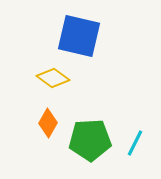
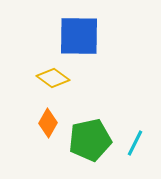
blue square: rotated 12 degrees counterclockwise
green pentagon: rotated 9 degrees counterclockwise
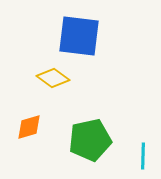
blue square: rotated 6 degrees clockwise
orange diamond: moved 19 px left, 4 px down; rotated 44 degrees clockwise
cyan line: moved 8 px right, 13 px down; rotated 24 degrees counterclockwise
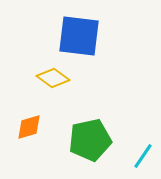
cyan line: rotated 32 degrees clockwise
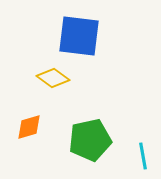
cyan line: rotated 44 degrees counterclockwise
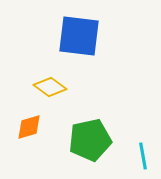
yellow diamond: moved 3 px left, 9 px down
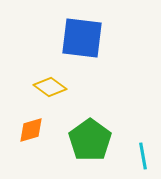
blue square: moved 3 px right, 2 px down
orange diamond: moved 2 px right, 3 px down
green pentagon: rotated 24 degrees counterclockwise
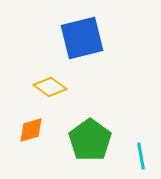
blue square: rotated 21 degrees counterclockwise
cyan line: moved 2 px left
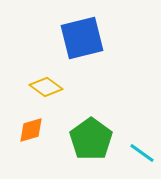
yellow diamond: moved 4 px left
green pentagon: moved 1 px right, 1 px up
cyan line: moved 1 px right, 3 px up; rotated 44 degrees counterclockwise
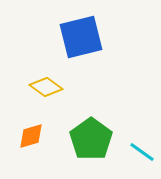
blue square: moved 1 px left, 1 px up
orange diamond: moved 6 px down
cyan line: moved 1 px up
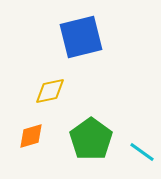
yellow diamond: moved 4 px right, 4 px down; rotated 48 degrees counterclockwise
